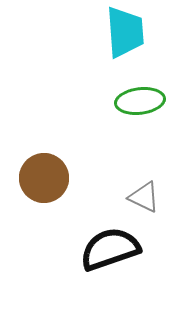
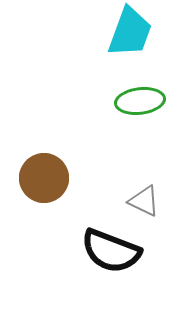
cyan trapezoid: moved 5 px right; rotated 24 degrees clockwise
gray triangle: moved 4 px down
black semicircle: moved 1 px right, 2 px down; rotated 140 degrees counterclockwise
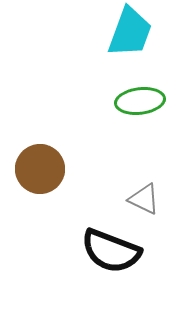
brown circle: moved 4 px left, 9 px up
gray triangle: moved 2 px up
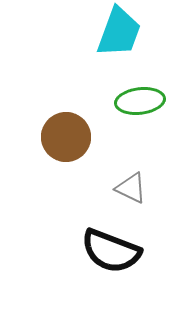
cyan trapezoid: moved 11 px left
brown circle: moved 26 px right, 32 px up
gray triangle: moved 13 px left, 11 px up
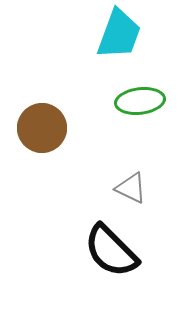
cyan trapezoid: moved 2 px down
brown circle: moved 24 px left, 9 px up
black semicircle: rotated 24 degrees clockwise
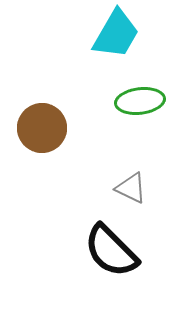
cyan trapezoid: moved 3 px left; rotated 10 degrees clockwise
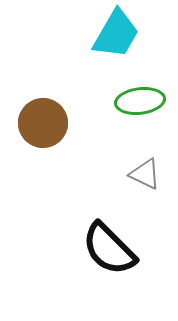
brown circle: moved 1 px right, 5 px up
gray triangle: moved 14 px right, 14 px up
black semicircle: moved 2 px left, 2 px up
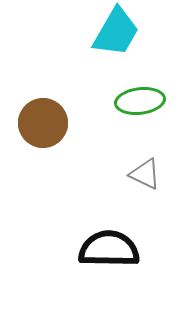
cyan trapezoid: moved 2 px up
black semicircle: rotated 136 degrees clockwise
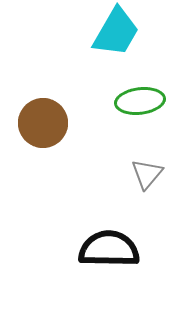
gray triangle: moved 2 px right; rotated 44 degrees clockwise
